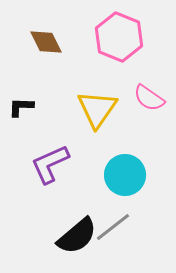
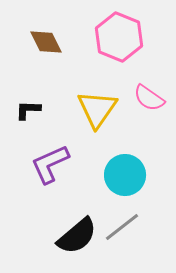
black L-shape: moved 7 px right, 3 px down
gray line: moved 9 px right
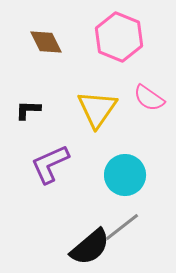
black semicircle: moved 13 px right, 11 px down
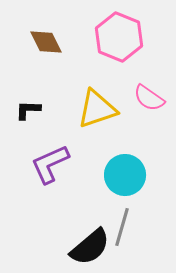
yellow triangle: rotated 36 degrees clockwise
gray line: rotated 36 degrees counterclockwise
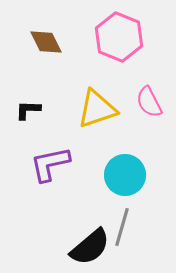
pink semicircle: moved 4 px down; rotated 28 degrees clockwise
purple L-shape: rotated 12 degrees clockwise
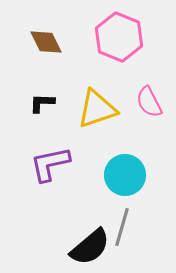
black L-shape: moved 14 px right, 7 px up
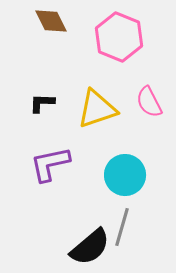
brown diamond: moved 5 px right, 21 px up
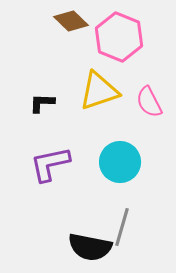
brown diamond: moved 20 px right; rotated 20 degrees counterclockwise
yellow triangle: moved 2 px right, 18 px up
cyan circle: moved 5 px left, 13 px up
black semicircle: rotated 51 degrees clockwise
